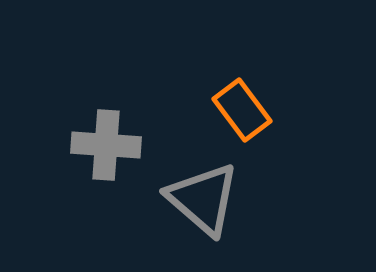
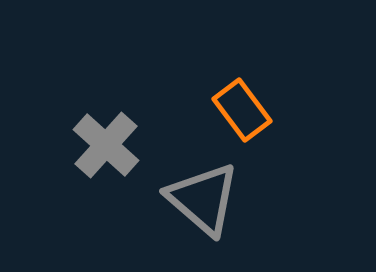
gray cross: rotated 38 degrees clockwise
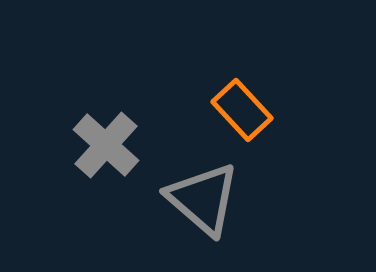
orange rectangle: rotated 6 degrees counterclockwise
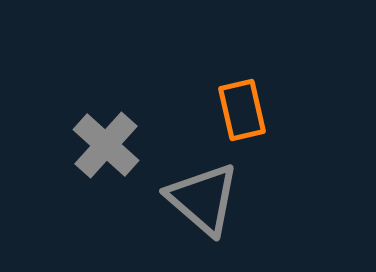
orange rectangle: rotated 30 degrees clockwise
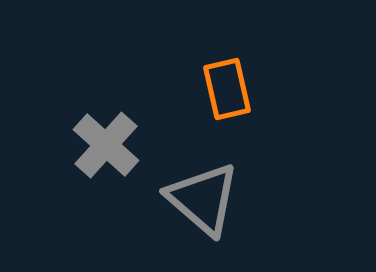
orange rectangle: moved 15 px left, 21 px up
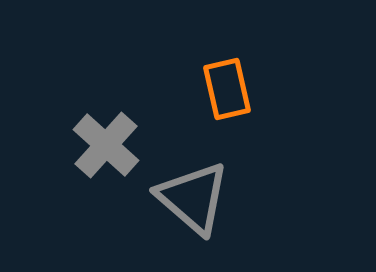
gray triangle: moved 10 px left, 1 px up
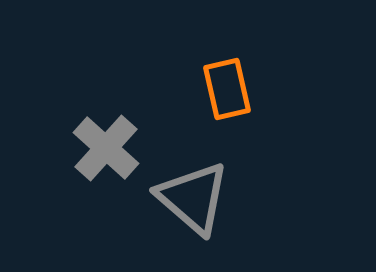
gray cross: moved 3 px down
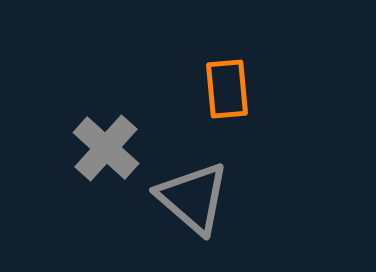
orange rectangle: rotated 8 degrees clockwise
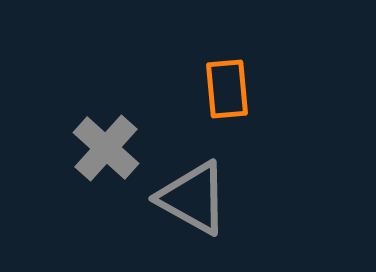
gray triangle: rotated 12 degrees counterclockwise
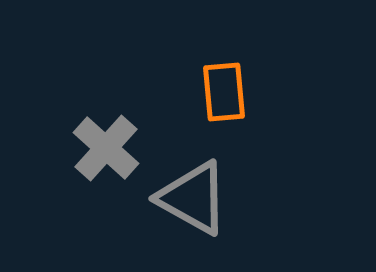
orange rectangle: moved 3 px left, 3 px down
